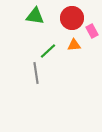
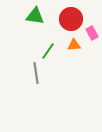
red circle: moved 1 px left, 1 px down
pink rectangle: moved 2 px down
green line: rotated 12 degrees counterclockwise
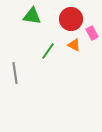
green triangle: moved 3 px left
orange triangle: rotated 32 degrees clockwise
gray line: moved 21 px left
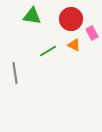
green line: rotated 24 degrees clockwise
